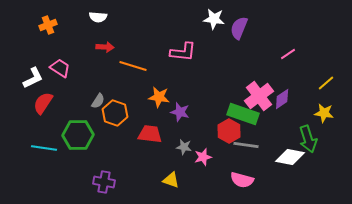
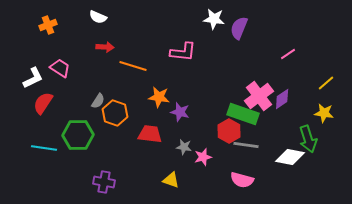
white semicircle: rotated 18 degrees clockwise
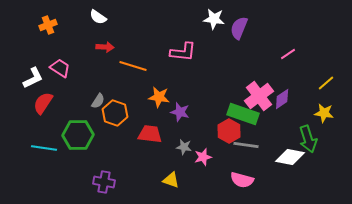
white semicircle: rotated 12 degrees clockwise
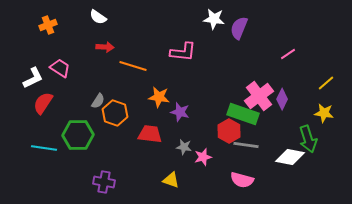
purple diamond: rotated 30 degrees counterclockwise
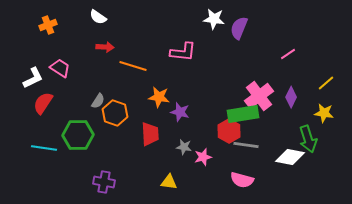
purple diamond: moved 9 px right, 2 px up
green rectangle: rotated 28 degrees counterclockwise
red trapezoid: rotated 80 degrees clockwise
yellow triangle: moved 2 px left, 2 px down; rotated 12 degrees counterclockwise
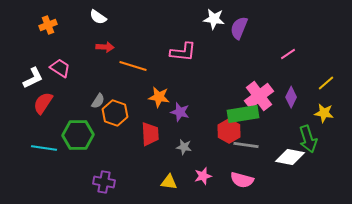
pink star: moved 19 px down
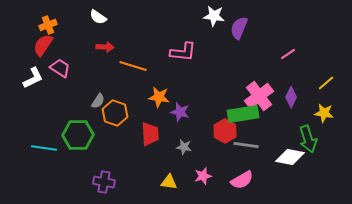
white star: moved 3 px up
red semicircle: moved 58 px up
red hexagon: moved 4 px left
pink semicircle: rotated 45 degrees counterclockwise
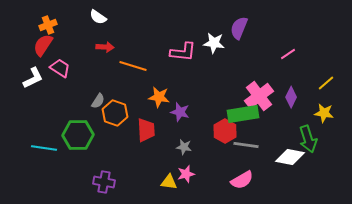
white star: moved 27 px down
red trapezoid: moved 4 px left, 4 px up
pink star: moved 17 px left, 2 px up
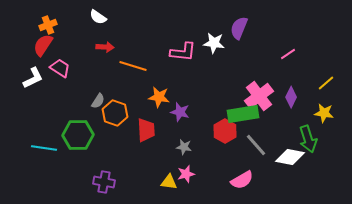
gray line: moved 10 px right; rotated 40 degrees clockwise
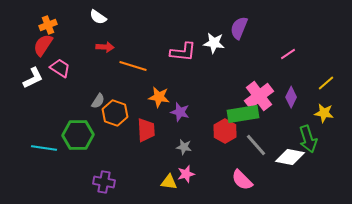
pink semicircle: rotated 75 degrees clockwise
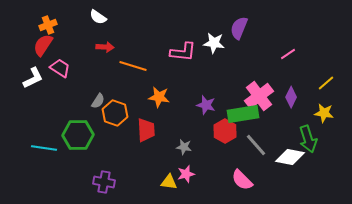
purple star: moved 26 px right, 7 px up
